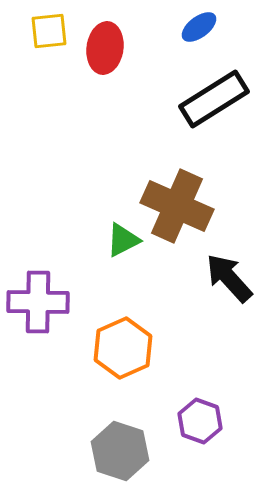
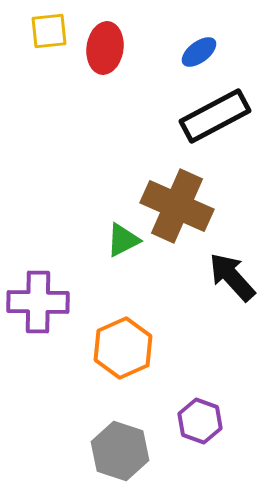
blue ellipse: moved 25 px down
black rectangle: moved 1 px right, 17 px down; rotated 4 degrees clockwise
black arrow: moved 3 px right, 1 px up
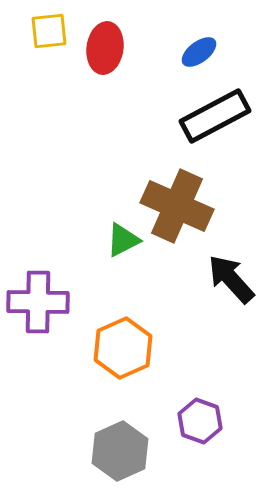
black arrow: moved 1 px left, 2 px down
gray hexagon: rotated 18 degrees clockwise
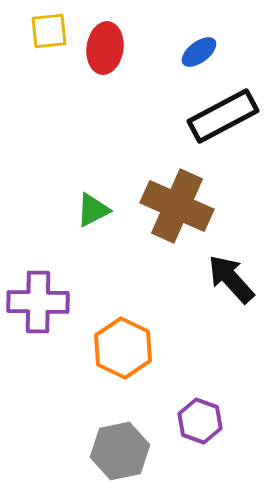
black rectangle: moved 8 px right
green triangle: moved 30 px left, 30 px up
orange hexagon: rotated 10 degrees counterclockwise
gray hexagon: rotated 12 degrees clockwise
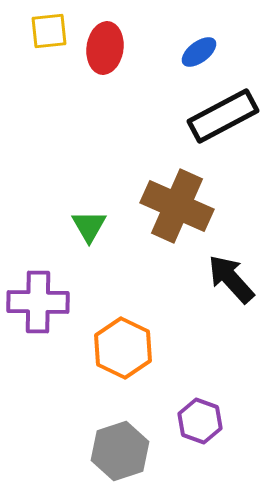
green triangle: moved 4 px left, 16 px down; rotated 33 degrees counterclockwise
gray hexagon: rotated 6 degrees counterclockwise
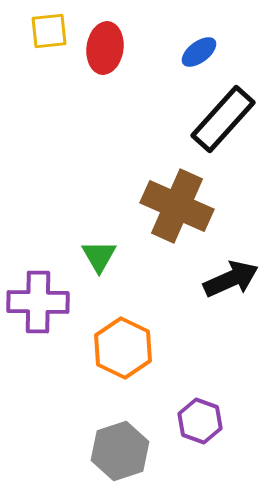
black rectangle: moved 3 px down; rotated 20 degrees counterclockwise
green triangle: moved 10 px right, 30 px down
black arrow: rotated 108 degrees clockwise
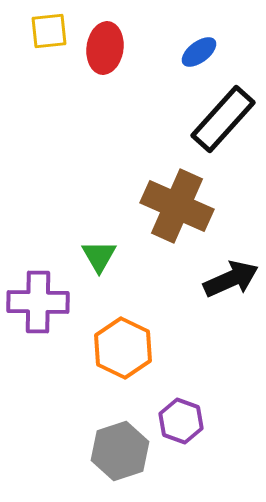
purple hexagon: moved 19 px left
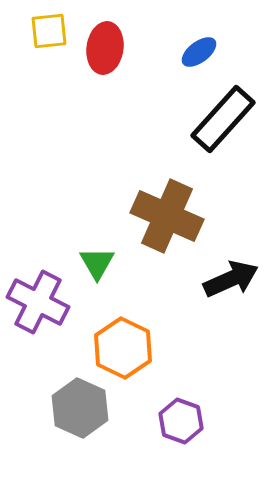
brown cross: moved 10 px left, 10 px down
green triangle: moved 2 px left, 7 px down
purple cross: rotated 26 degrees clockwise
gray hexagon: moved 40 px left, 43 px up; rotated 18 degrees counterclockwise
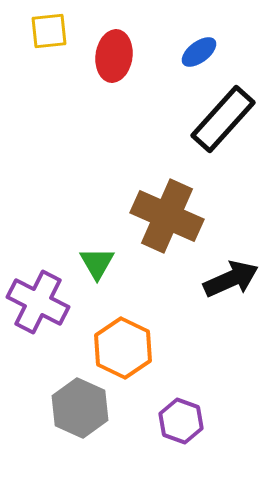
red ellipse: moved 9 px right, 8 px down
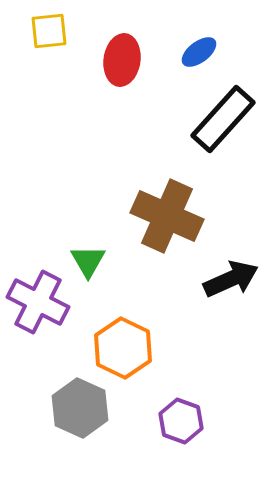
red ellipse: moved 8 px right, 4 px down
green triangle: moved 9 px left, 2 px up
